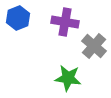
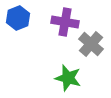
gray cross: moved 3 px left, 2 px up
green star: rotated 8 degrees clockwise
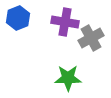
gray cross: moved 6 px up; rotated 20 degrees clockwise
green star: rotated 16 degrees counterclockwise
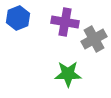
gray cross: moved 3 px right, 1 px down
green star: moved 4 px up
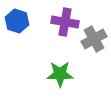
blue hexagon: moved 1 px left, 3 px down; rotated 20 degrees counterclockwise
green star: moved 8 px left
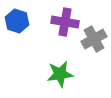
green star: rotated 8 degrees counterclockwise
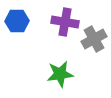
blue hexagon: rotated 20 degrees counterclockwise
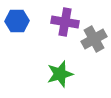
green star: rotated 8 degrees counterclockwise
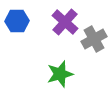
purple cross: rotated 32 degrees clockwise
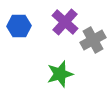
blue hexagon: moved 2 px right, 5 px down
gray cross: moved 1 px left, 1 px down
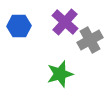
gray cross: moved 3 px left
